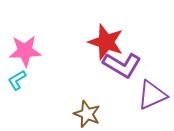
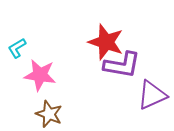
pink star: moved 15 px right, 24 px down; rotated 12 degrees clockwise
purple L-shape: rotated 21 degrees counterclockwise
cyan L-shape: moved 32 px up
brown star: moved 38 px left
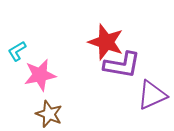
cyan L-shape: moved 3 px down
pink star: rotated 20 degrees counterclockwise
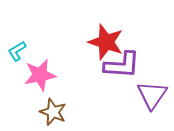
purple L-shape: rotated 6 degrees counterclockwise
purple triangle: rotated 32 degrees counterclockwise
brown star: moved 4 px right, 2 px up
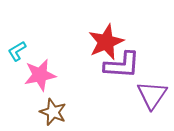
red star: rotated 30 degrees clockwise
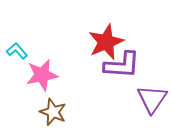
cyan L-shape: rotated 80 degrees clockwise
pink star: moved 2 px right
purple triangle: moved 4 px down
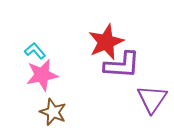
cyan L-shape: moved 18 px right
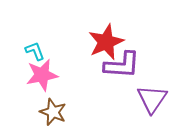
cyan L-shape: rotated 20 degrees clockwise
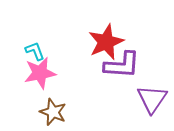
pink star: moved 2 px left, 2 px up
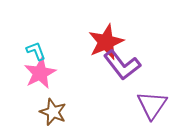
cyan L-shape: moved 1 px right
purple L-shape: rotated 48 degrees clockwise
pink star: rotated 16 degrees counterclockwise
purple triangle: moved 6 px down
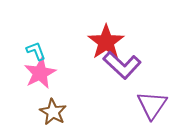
red star: rotated 12 degrees counterclockwise
purple L-shape: rotated 9 degrees counterclockwise
brown star: rotated 8 degrees clockwise
